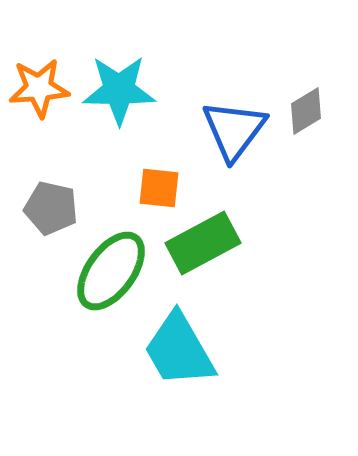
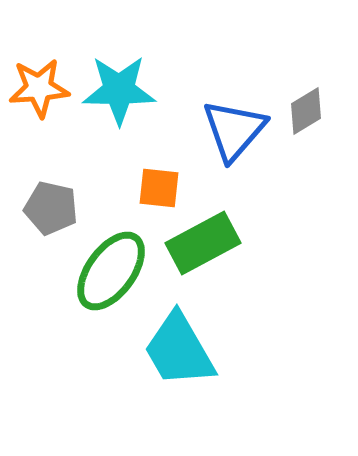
blue triangle: rotated 4 degrees clockwise
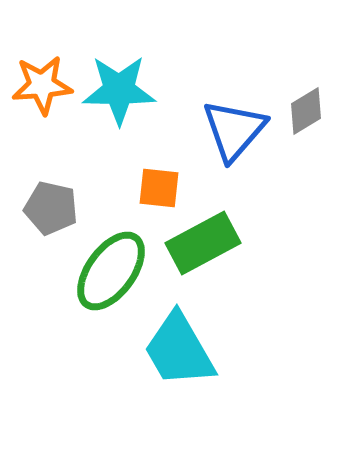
orange star: moved 3 px right, 3 px up
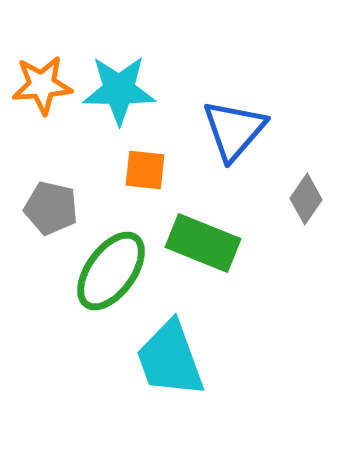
gray diamond: moved 88 px down; rotated 24 degrees counterclockwise
orange square: moved 14 px left, 18 px up
green rectangle: rotated 50 degrees clockwise
cyan trapezoid: moved 9 px left, 9 px down; rotated 10 degrees clockwise
